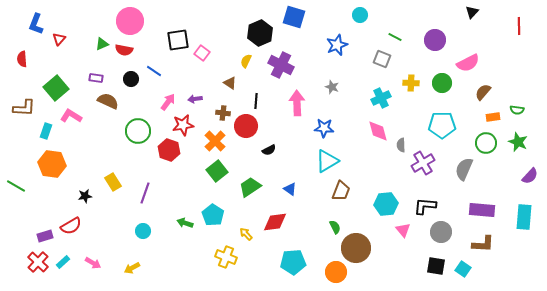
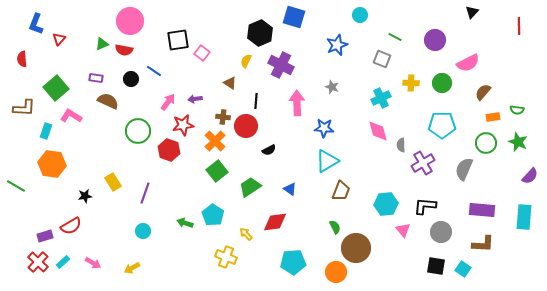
brown cross at (223, 113): moved 4 px down
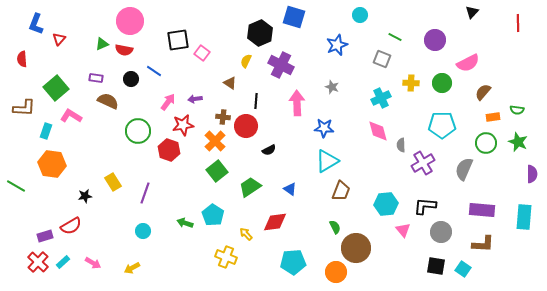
red line at (519, 26): moved 1 px left, 3 px up
purple semicircle at (530, 176): moved 2 px right, 2 px up; rotated 42 degrees counterclockwise
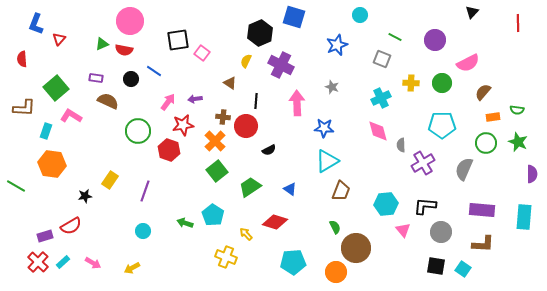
yellow rectangle at (113, 182): moved 3 px left, 2 px up; rotated 66 degrees clockwise
purple line at (145, 193): moved 2 px up
red diamond at (275, 222): rotated 25 degrees clockwise
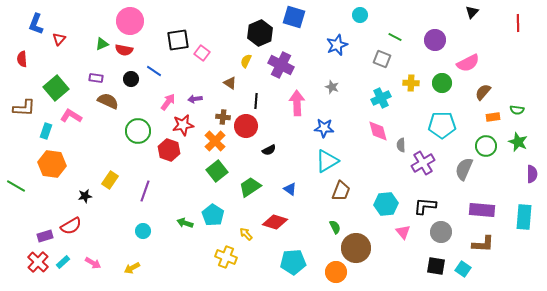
green circle at (486, 143): moved 3 px down
pink triangle at (403, 230): moved 2 px down
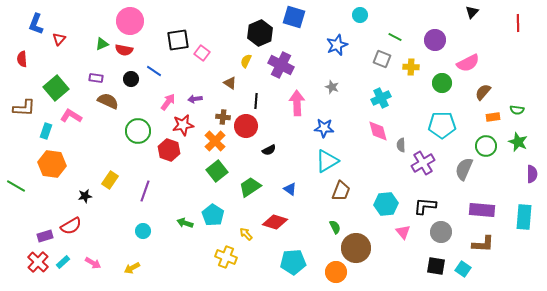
yellow cross at (411, 83): moved 16 px up
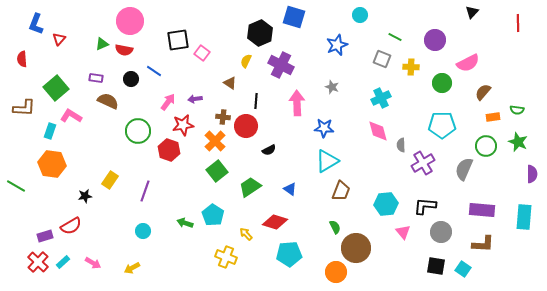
cyan rectangle at (46, 131): moved 4 px right
cyan pentagon at (293, 262): moved 4 px left, 8 px up
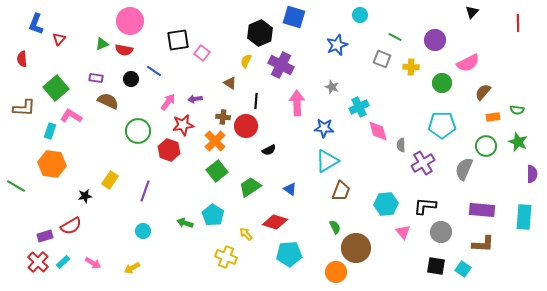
cyan cross at (381, 98): moved 22 px left, 9 px down
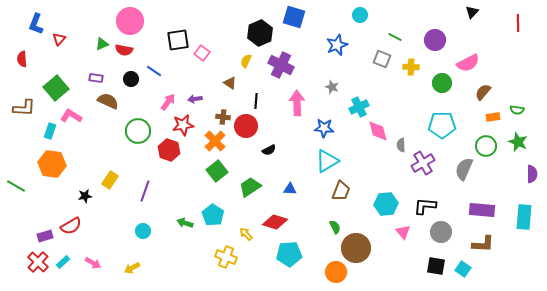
blue triangle at (290, 189): rotated 32 degrees counterclockwise
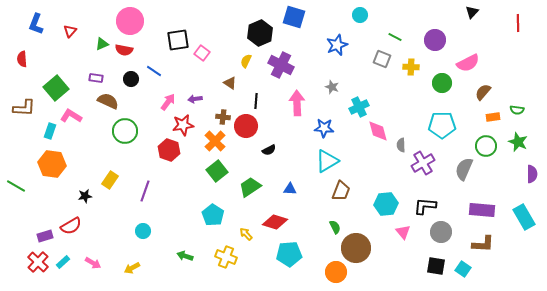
red triangle at (59, 39): moved 11 px right, 8 px up
green circle at (138, 131): moved 13 px left
cyan rectangle at (524, 217): rotated 35 degrees counterclockwise
green arrow at (185, 223): moved 33 px down
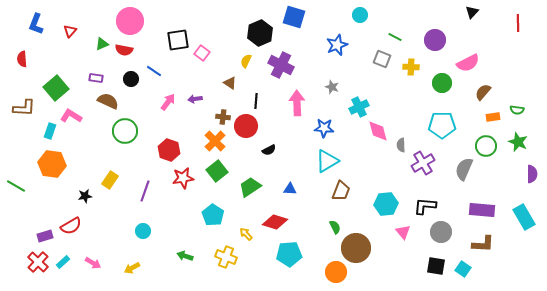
red star at (183, 125): moved 53 px down
